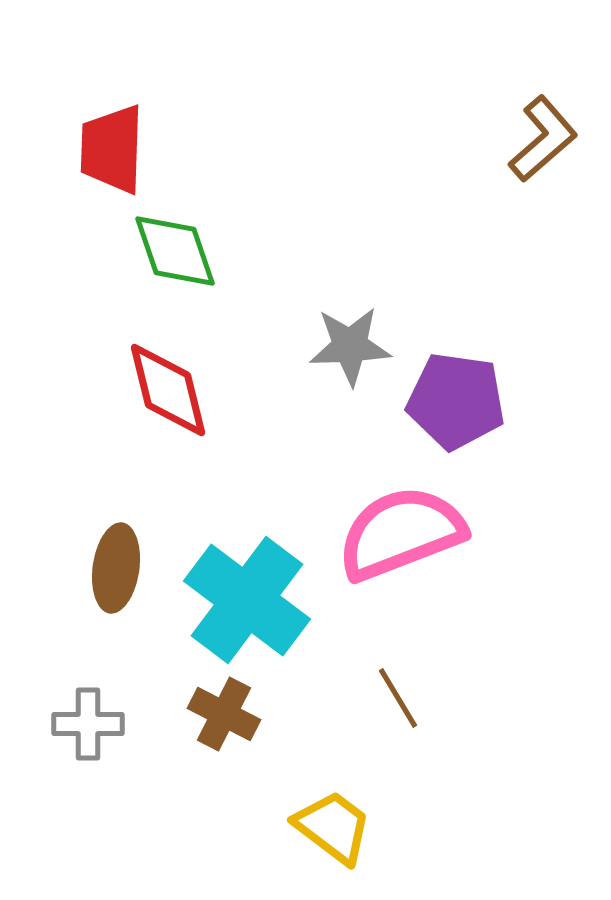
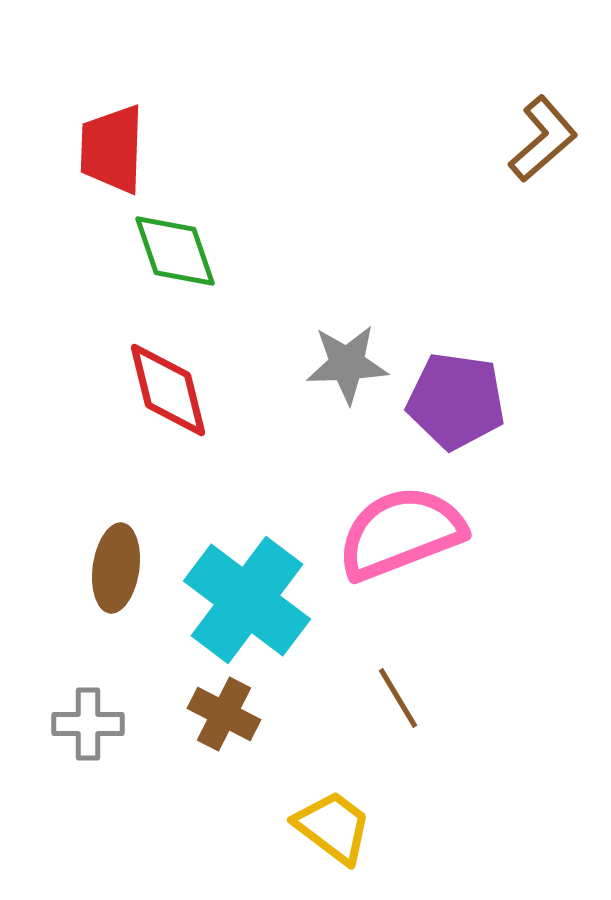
gray star: moved 3 px left, 18 px down
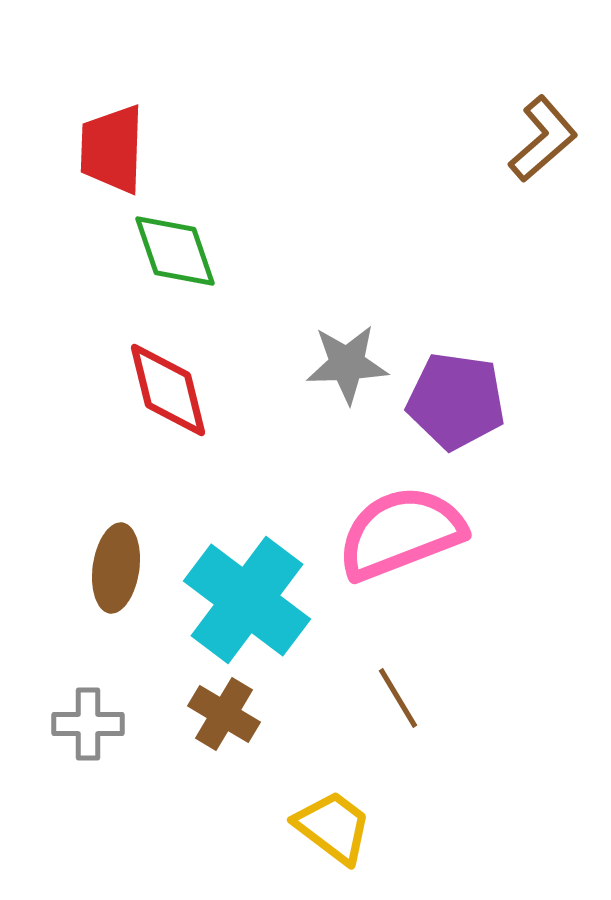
brown cross: rotated 4 degrees clockwise
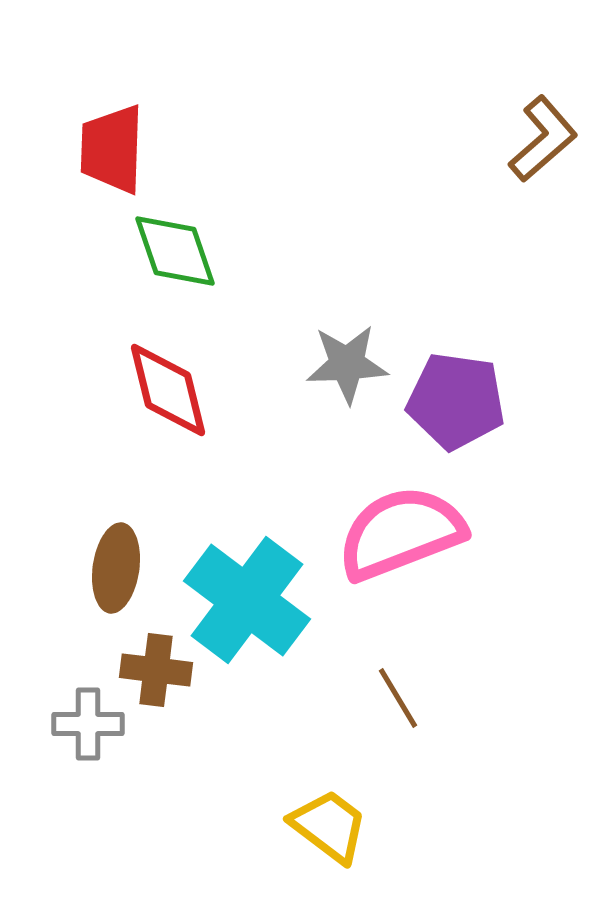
brown cross: moved 68 px left, 44 px up; rotated 24 degrees counterclockwise
yellow trapezoid: moved 4 px left, 1 px up
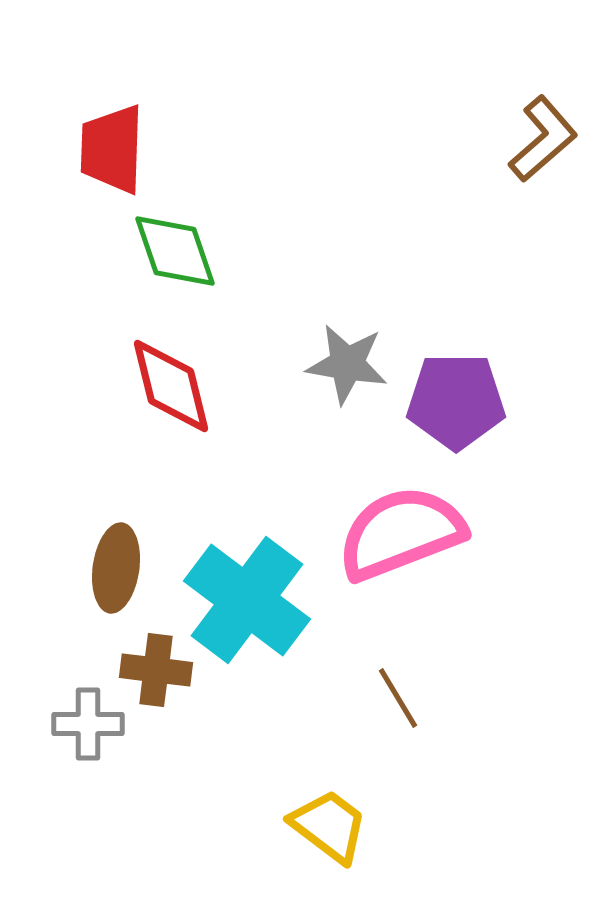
gray star: rotated 12 degrees clockwise
red diamond: moved 3 px right, 4 px up
purple pentagon: rotated 8 degrees counterclockwise
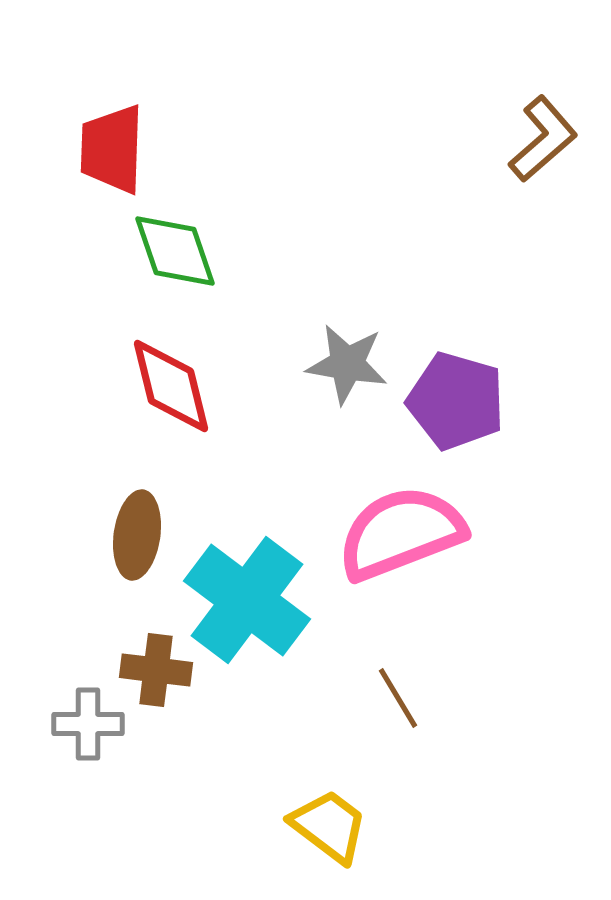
purple pentagon: rotated 16 degrees clockwise
brown ellipse: moved 21 px right, 33 px up
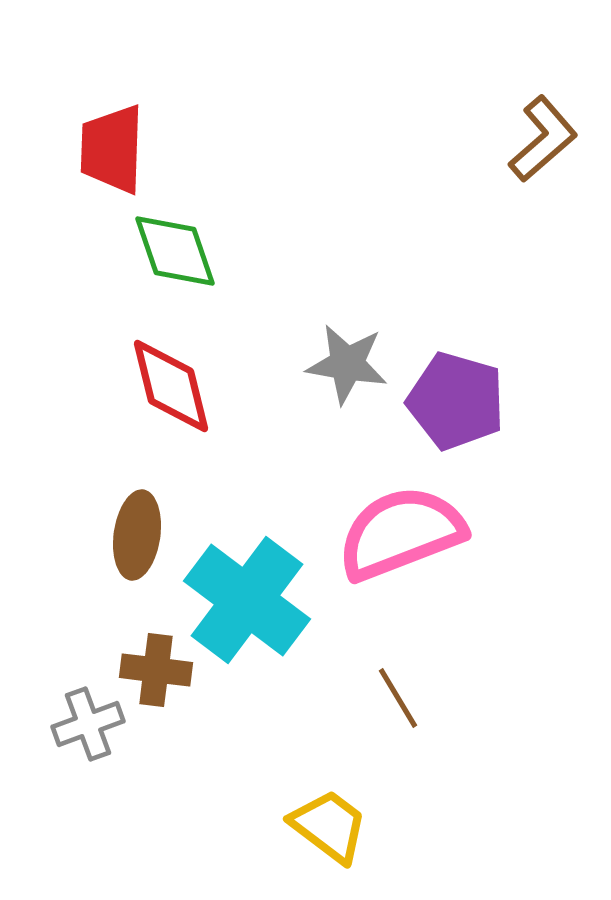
gray cross: rotated 20 degrees counterclockwise
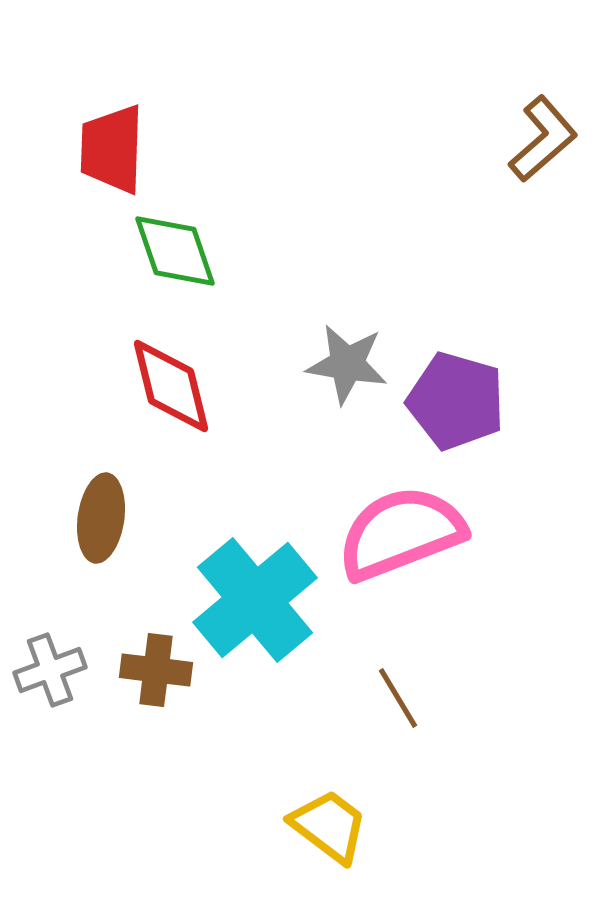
brown ellipse: moved 36 px left, 17 px up
cyan cross: moved 8 px right; rotated 13 degrees clockwise
gray cross: moved 38 px left, 54 px up
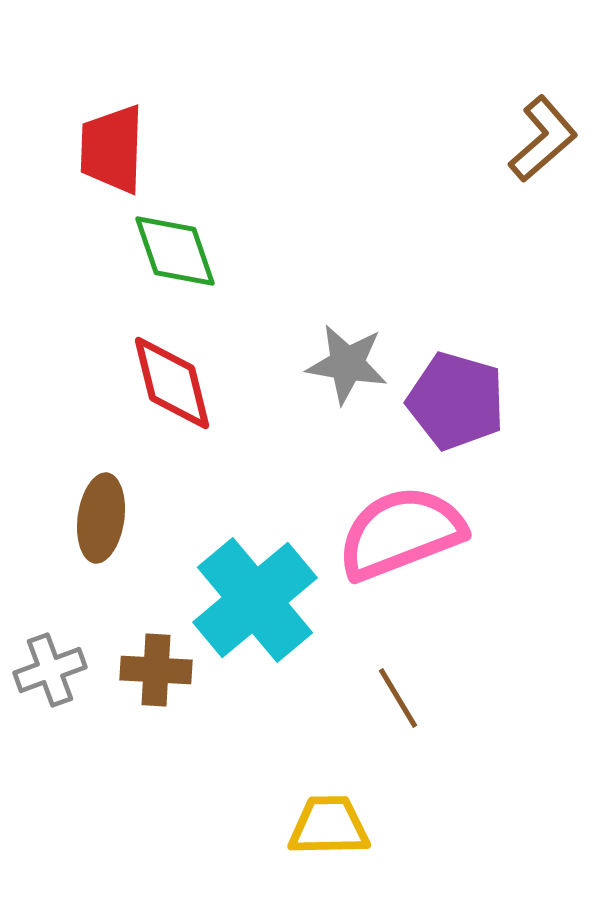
red diamond: moved 1 px right, 3 px up
brown cross: rotated 4 degrees counterclockwise
yellow trapezoid: rotated 38 degrees counterclockwise
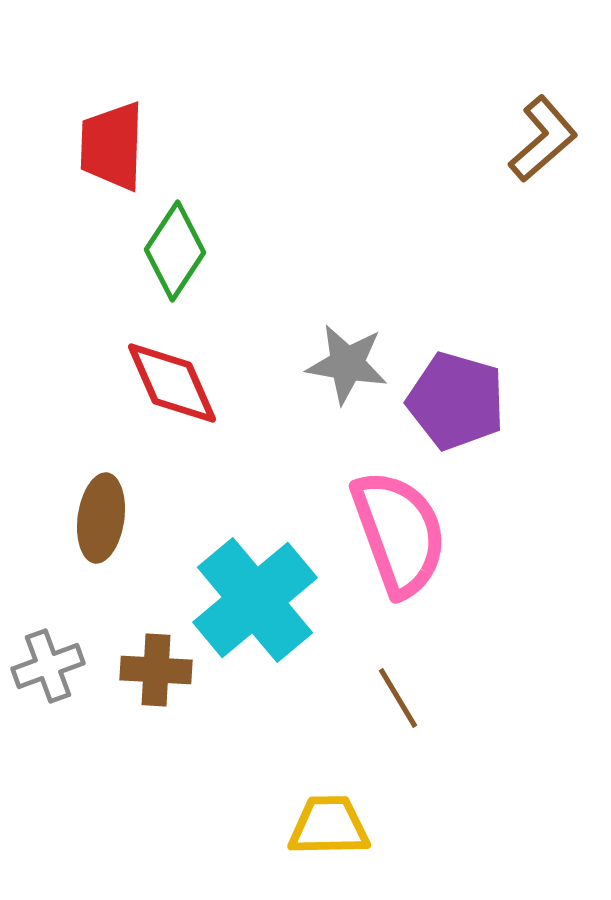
red trapezoid: moved 3 px up
green diamond: rotated 52 degrees clockwise
red diamond: rotated 10 degrees counterclockwise
pink semicircle: moved 2 px left; rotated 91 degrees clockwise
gray cross: moved 2 px left, 4 px up
